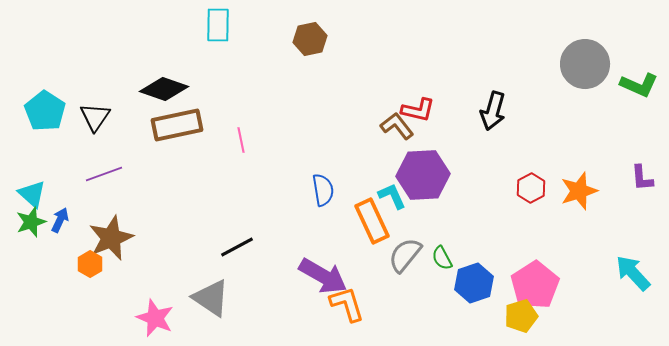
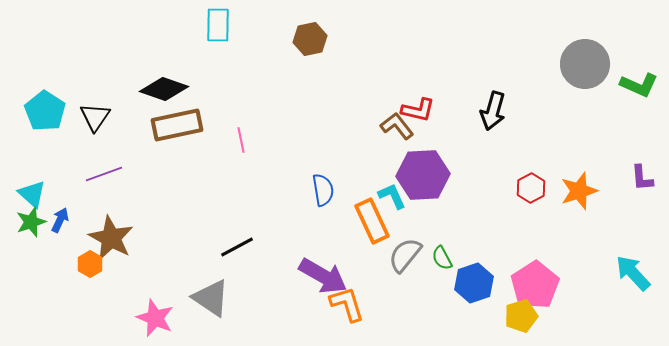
brown star: rotated 21 degrees counterclockwise
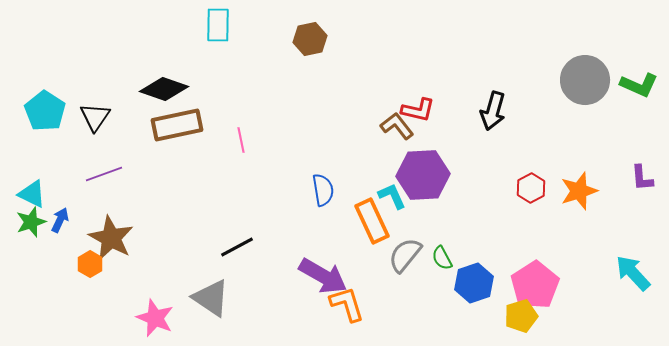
gray circle: moved 16 px down
cyan triangle: rotated 16 degrees counterclockwise
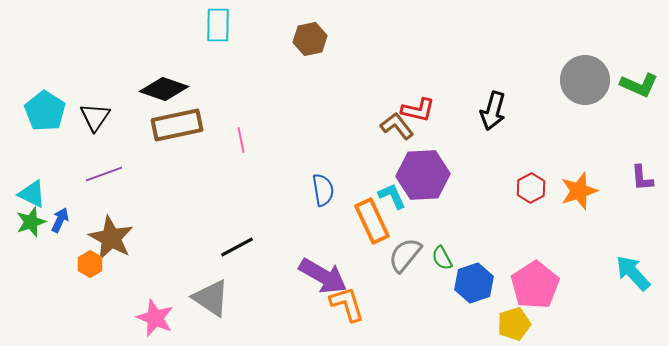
yellow pentagon: moved 7 px left, 8 px down
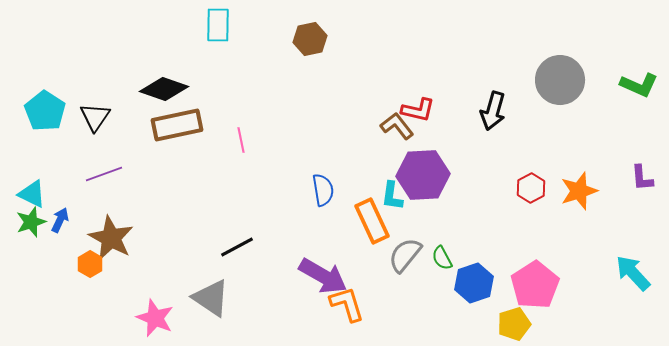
gray circle: moved 25 px left
cyan L-shape: rotated 148 degrees counterclockwise
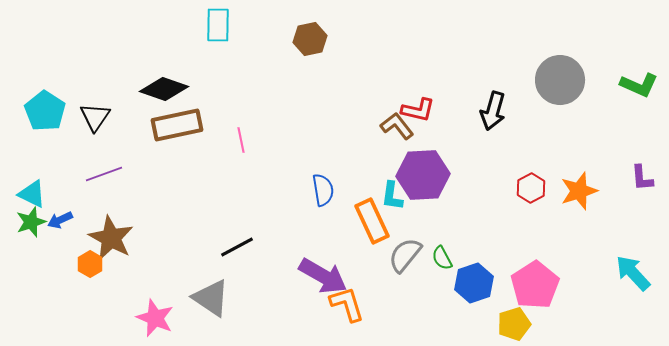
blue arrow: rotated 140 degrees counterclockwise
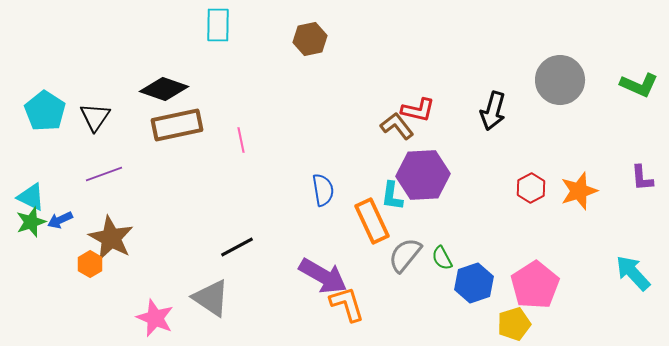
cyan triangle: moved 1 px left, 3 px down
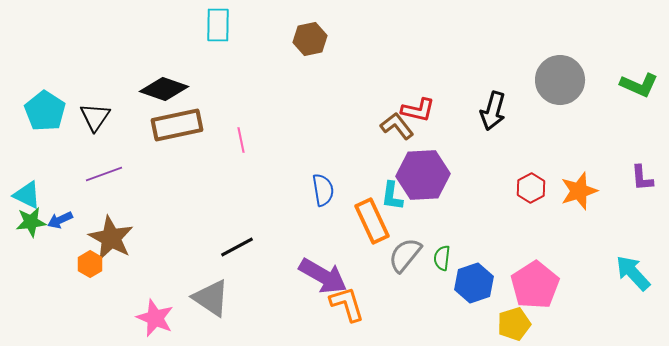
cyan triangle: moved 4 px left, 2 px up
green star: rotated 12 degrees clockwise
green semicircle: rotated 35 degrees clockwise
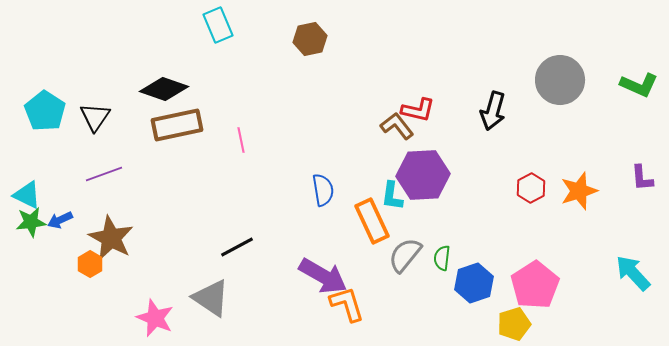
cyan rectangle: rotated 24 degrees counterclockwise
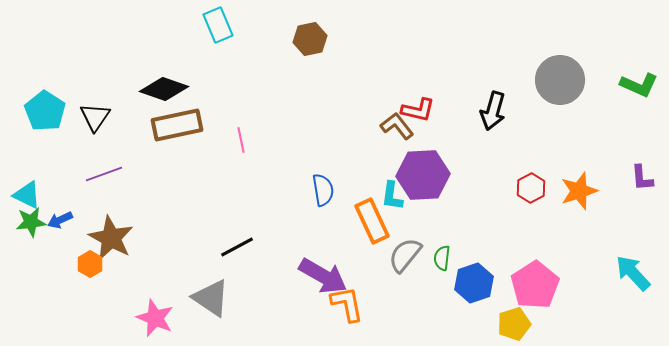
orange L-shape: rotated 6 degrees clockwise
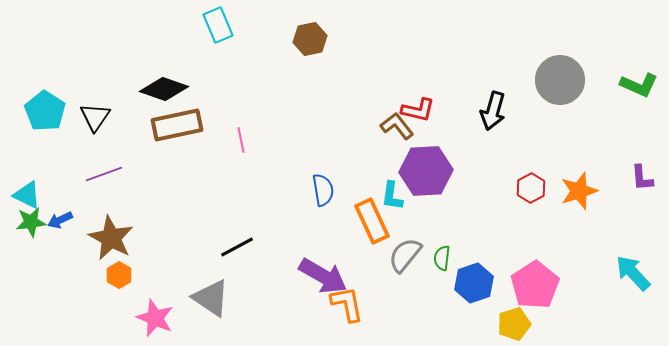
purple hexagon: moved 3 px right, 4 px up
orange hexagon: moved 29 px right, 11 px down
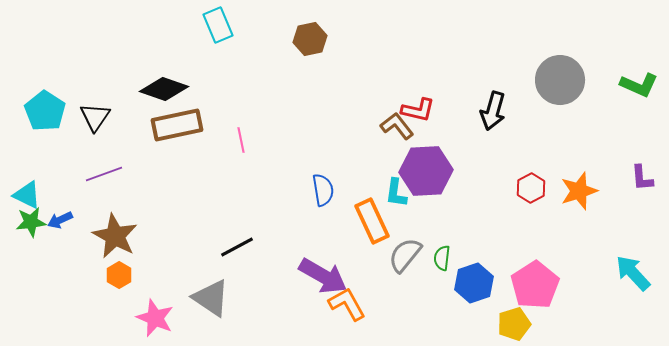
cyan L-shape: moved 4 px right, 3 px up
brown star: moved 4 px right, 2 px up
orange L-shape: rotated 18 degrees counterclockwise
